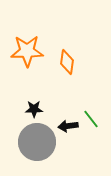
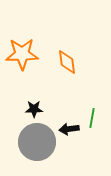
orange star: moved 5 px left, 3 px down
orange diamond: rotated 15 degrees counterclockwise
green line: moved 1 px right, 1 px up; rotated 48 degrees clockwise
black arrow: moved 1 px right, 3 px down
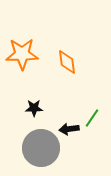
black star: moved 1 px up
green line: rotated 24 degrees clockwise
gray circle: moved 4 px right, 6 px down
